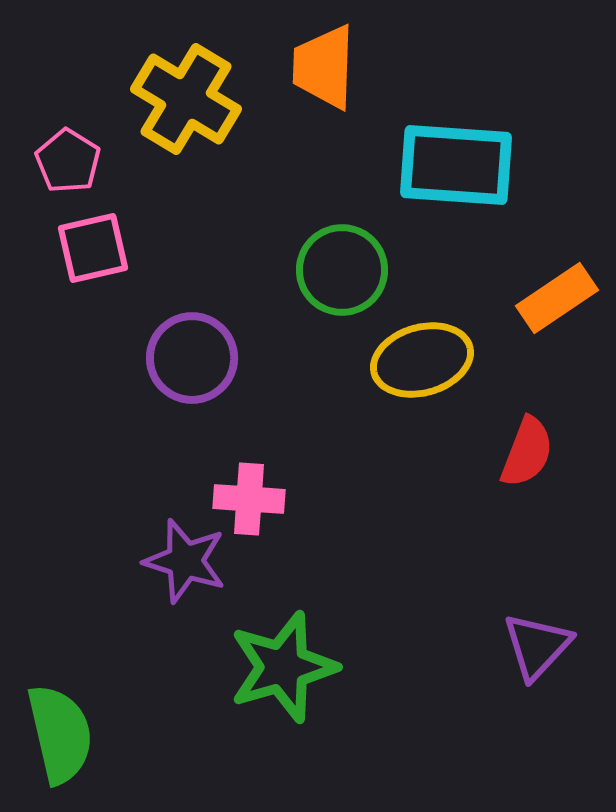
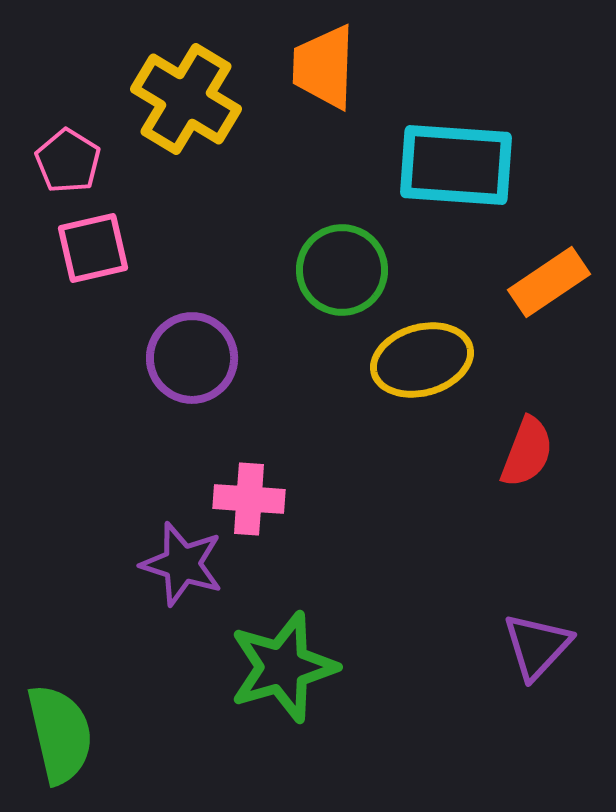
orange rectangle: moved 8 px left, 16 px up
purple star: moved 3 px left, 3 px down
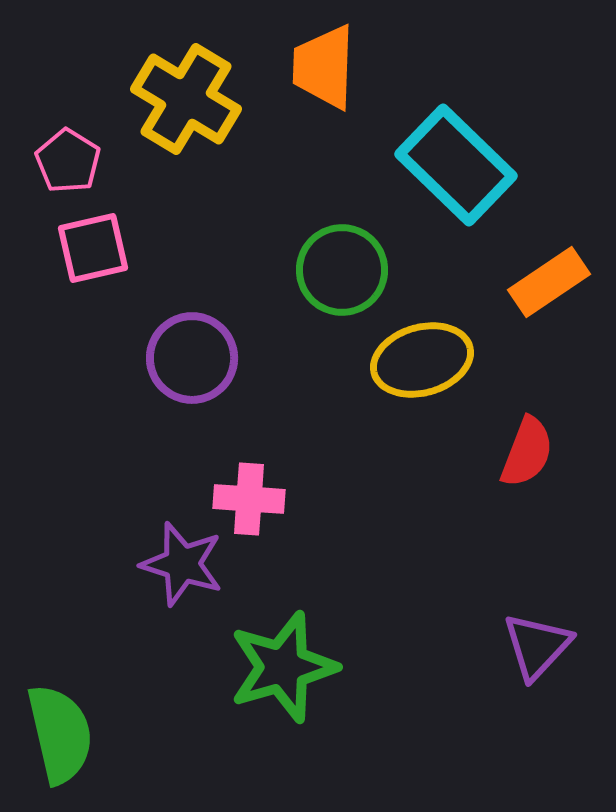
cyan rectangle: rotated 40 degrees clockwise
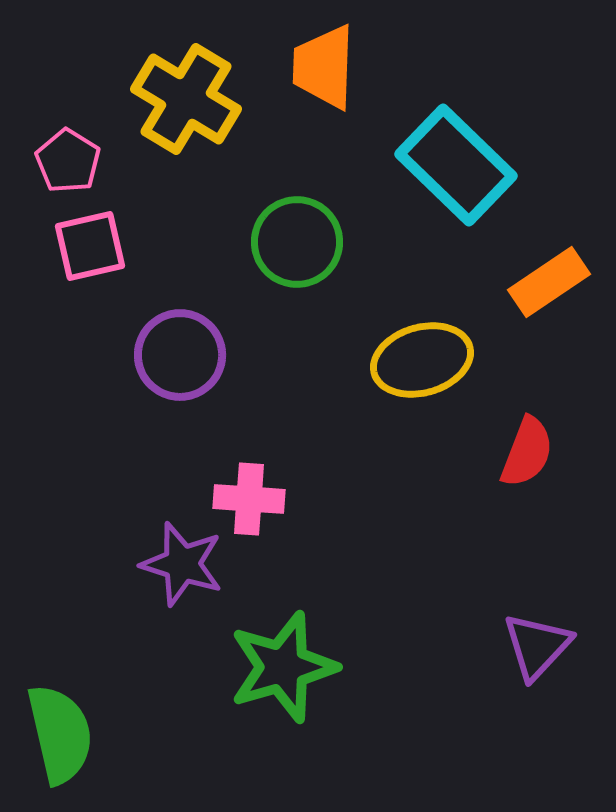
pink square: moved 3 px left, 2 px up
green circle: moved 45 px left, 28 px up
purple circle: moved 12 px left, 3 px up
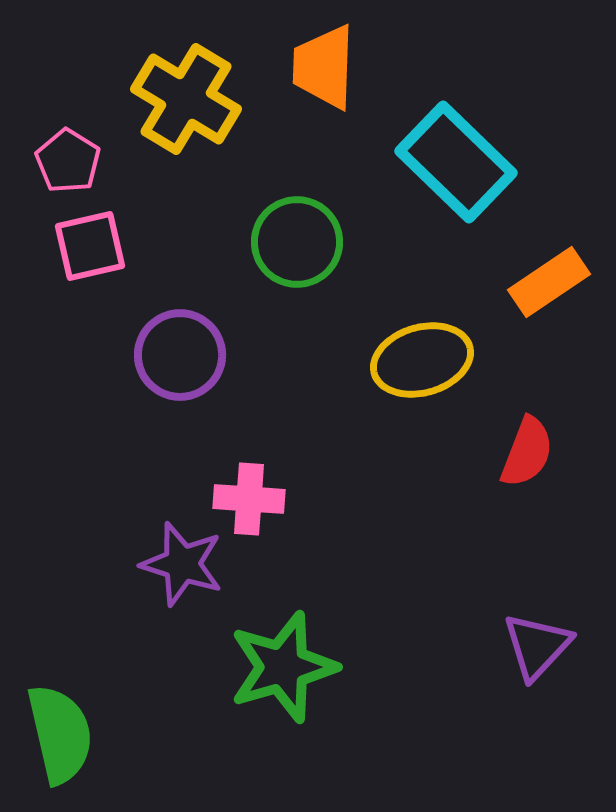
cyan rectangle: moved 3 px up
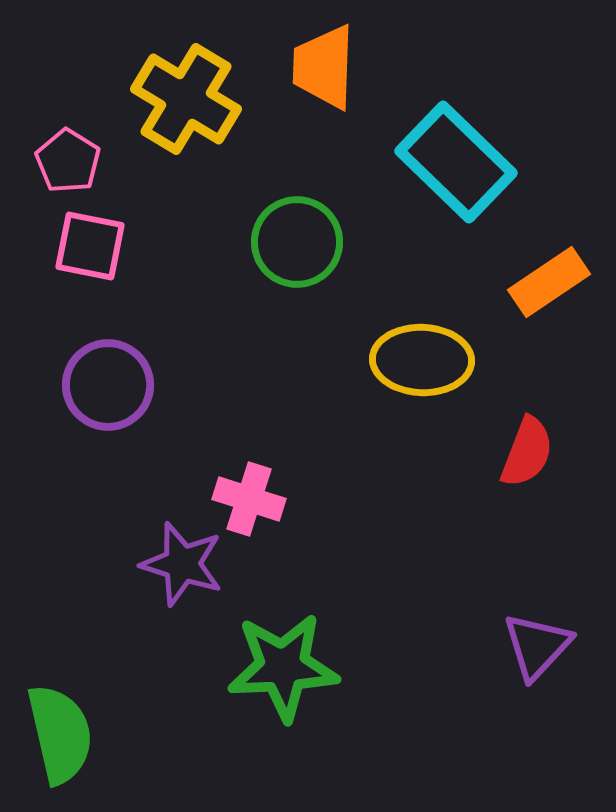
pink square: rotated 24 degrees clockwise
purple circle: moved 72 px left, 30 px down
yellow ellipse: rotated 18 degrees clockwise
pink cross: rotated 14 degrees clockwise
green star: rotated 13 degrees clockwise
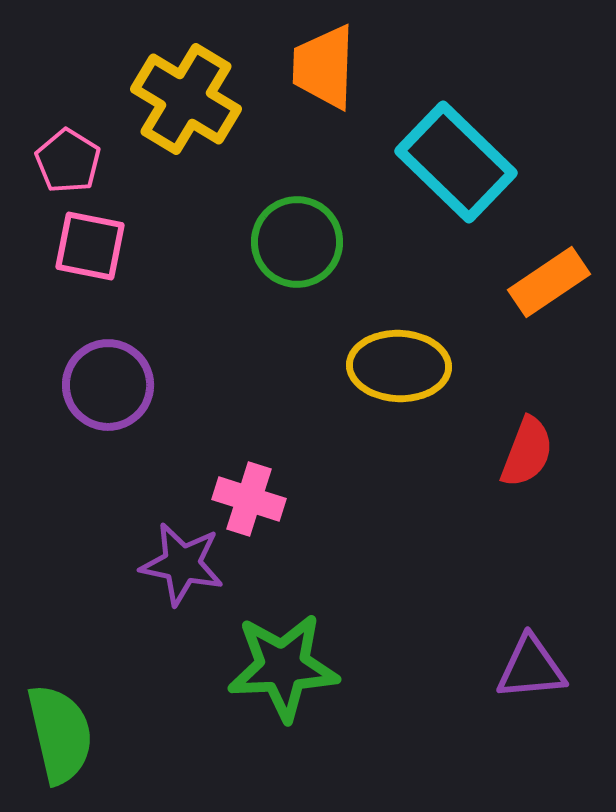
yellow ellipse: moved 23 px left, 6 px down
purple star: rotated 6 degrees counterclockwise
purple triangle: moved 6 px left, 22 px down; rotated 42 degrees clockwise
